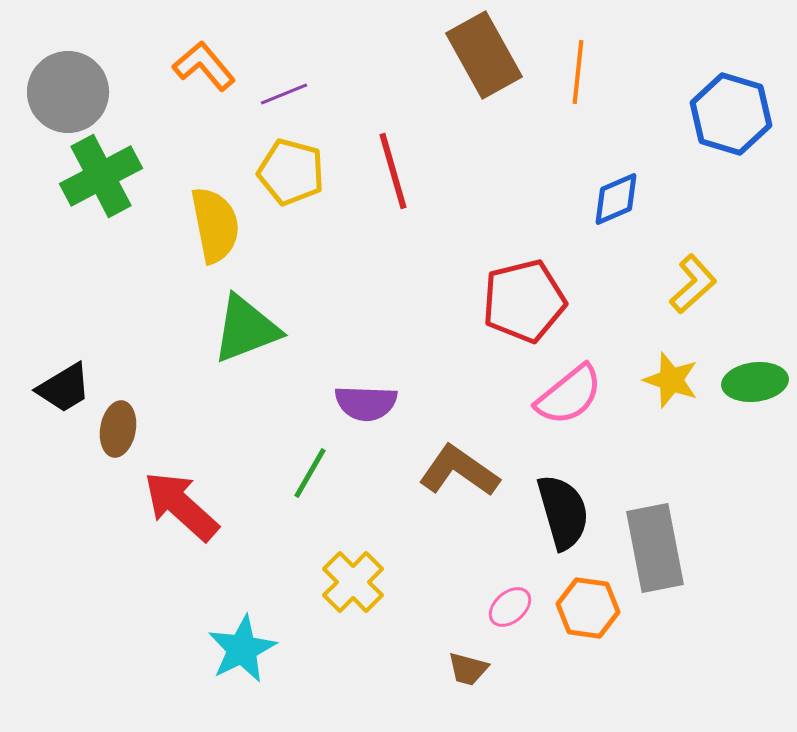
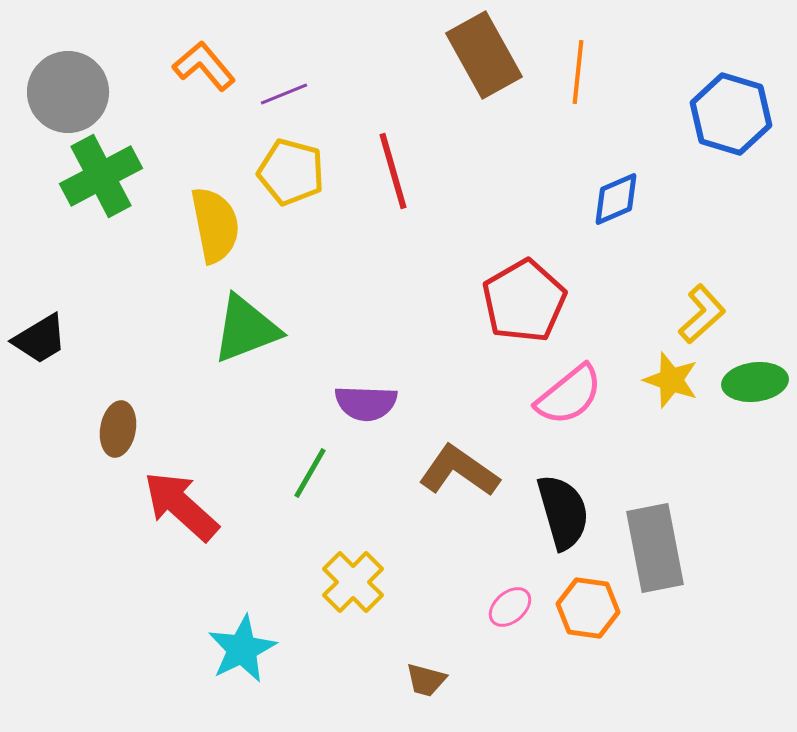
yellow L-shape: moved 9 px right, 30 px down
red pentagon: rotated 16 degrees counterclockwise
black trapezoid: moved 24 px left, 49 px up
brown trapezoid: moved 42 px left, 11 px down
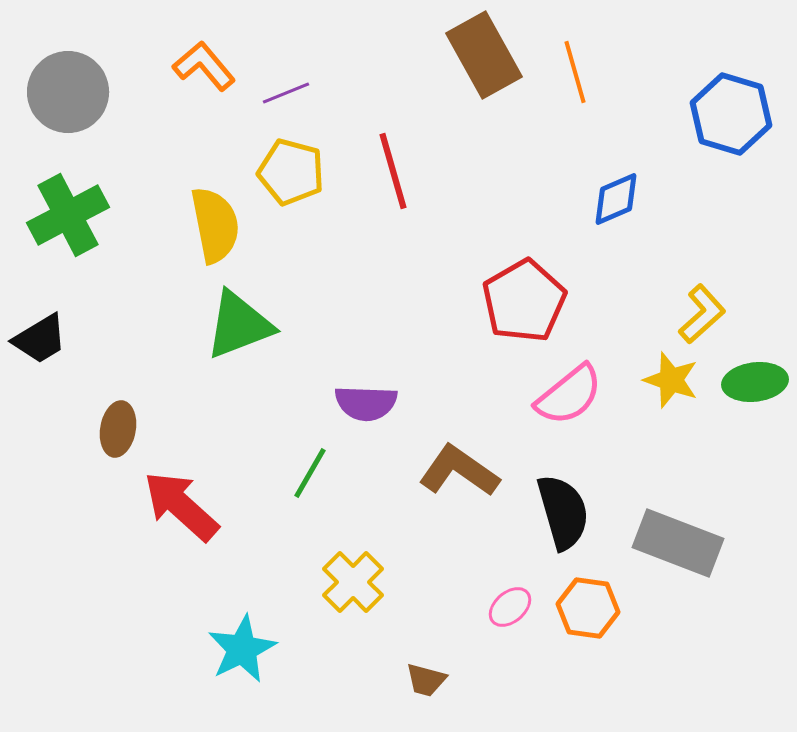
orange line: moved 3 px left; rotated 22 degrees counterclockwise
purple line: moved 2 px right, 1 px up
green cross: moved 33 px left, 39 px down
green triangle: moved 7 px left, 4 px up
gray rectangle: moved 23 px right, 5 px up; rotated 58 degrees counterclockwise
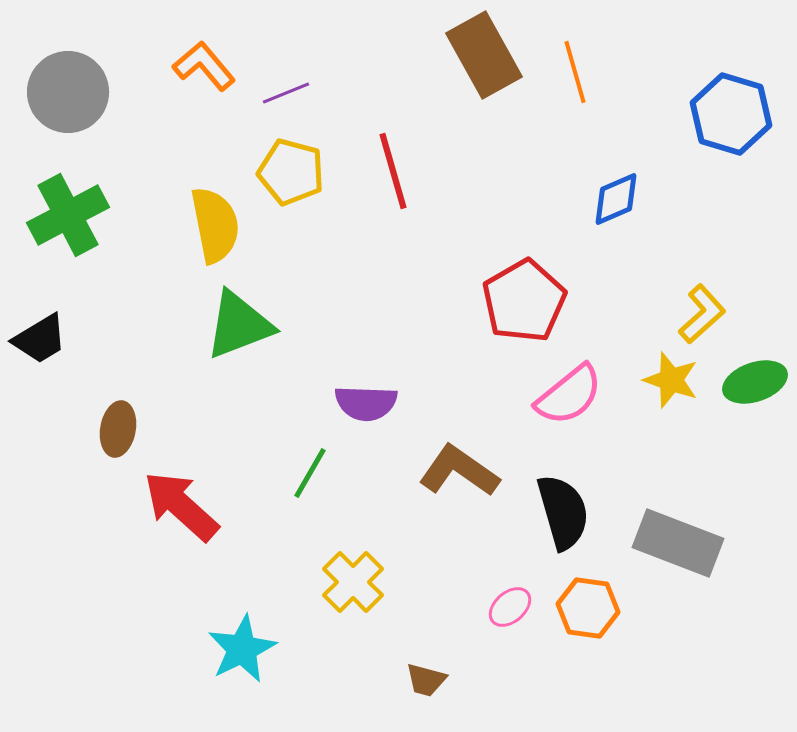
green ellipse: rotated 12 degrees counterclockwise
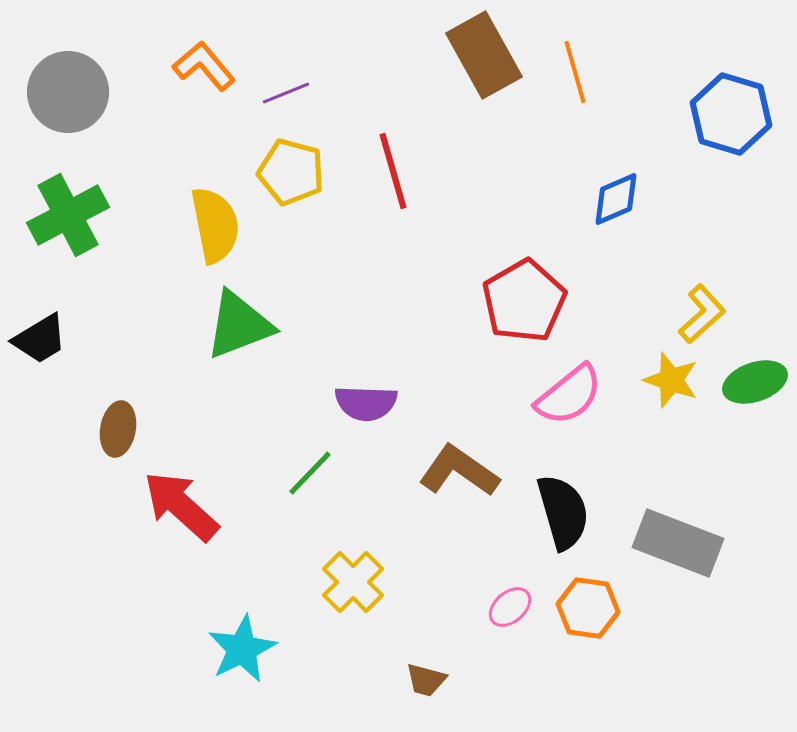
green line: rotated 14 degrees clockwise
